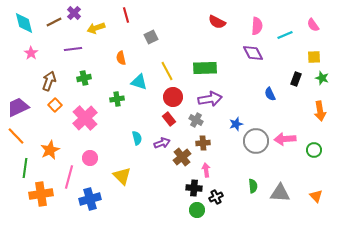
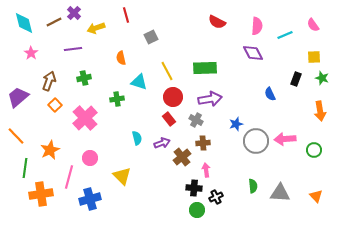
purple trapezoid at (18, 107): moved 10 px up; rotated 15 degrees counterclockwise
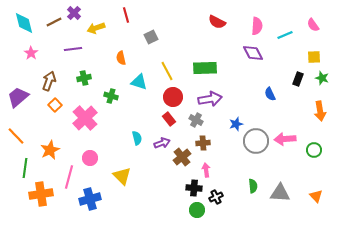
black rectangle at (296, 79): moved 2 px right
green cross at (117, 99): moved 6 px left, 3 px up; rotated 24 degrees clockwise
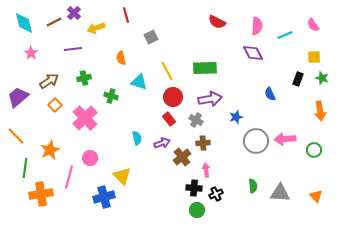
brown arrow at (49, 81): rotated 36 degrees clockwise
blue star at (236, 124): moved 7 px up
black cross at (216, 197): moved 3 px up
blue cross at (90, 199): moved 14 px right, 2 px up
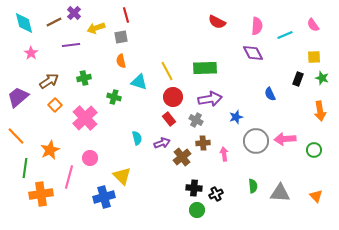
gray square at (151, 37): moved 30 px left; rotated 16 degrees clockwise
purple line at (73, 49): moved 2 px left, 4 px up
orange semicircle at (121, 58): moved 3 px down
green cross at (111, 96): moved 3 px right, 1 px down
pink arrow at (206, 170): moved 18 px right, 16 px up
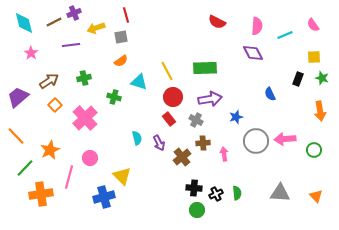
purple cross at (74, 13): rotated 24 degrees clockwise
orange semicircle at (121, 61): rotated 112 degrees counterclockwise
purple arrow at (162, 143): moved 3 px left; rotated 84 degrees clockwise
green line at (25, 168): rotated 36 degrees clockwise
green semicircle at (253, 186): moved 16 px left, 7 px down
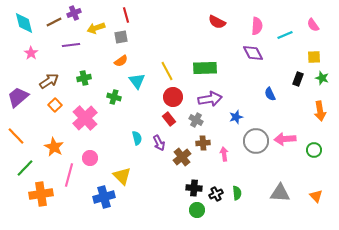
cyan triangle at (139, 82): moved 2 px left, 1 px up; rotated 36 degrees clockwise
orange star at (50, 150): moved 4 px right, 3 px up; rotated 18 degrees counterclockwise
pink line at (69, 177): moved 2 px up
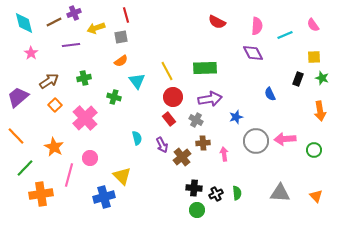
purple arrow at (159, 143): moved 3 px right, 2 px down
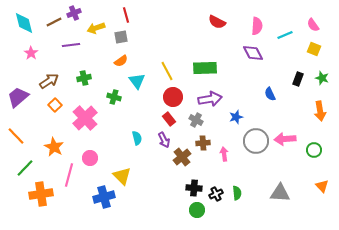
yellow square at (314, 57): moved 8 px up; rotated 24 degrees clockwise
purple arrow at (162, 145): moved 2 px right, 5 px up
orange triangle at (316, 196): moved 6 px right, 10 px up
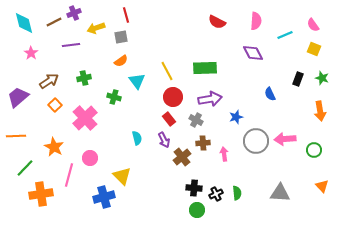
pink semicircle at (257, 26): moved 1 px left, 5 px up
orange line at (16, 136): rotated 48 degrees counterclockwise
